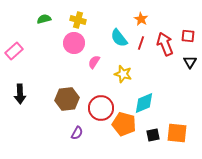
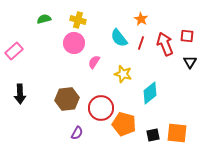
red square: moved 1 px left
cyan diamond: moved 6 px right, 10 px up; rotated 15 degrees counterclockwise
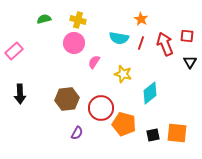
cyan semicircle: rotated 42 degrees counterclockwise
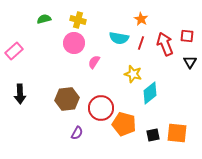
yellow star: moved 10 px right
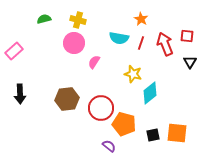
purple semicircle: moved 32 px right, 13 px down; rotated 80 degrees counterclockwise
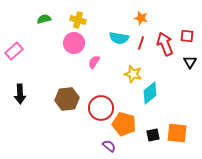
orange star: moved 1 px up; rotated 16 degrees counterclockwise
